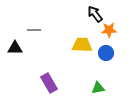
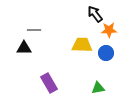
black triangle: moved 9 px right
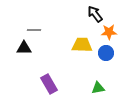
orange star: moved 2 px down
purple rectangle: moved 1 px down
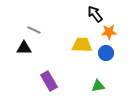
gray line: rotated 24 degrees clockwise
purple rectangle: moved 3 px up
green triangle: moved 2 px up
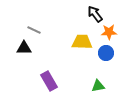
yellow trapezoid: moved 3 px up
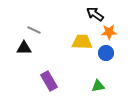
black arrow: rotated 18 degrees counterclockwise
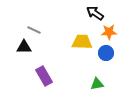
black arrow: moved 1 px up
black triangle: moved 1 px up
purple rectangle: moved 5 px left, 5 px up
green triangle: moved 1 px left, 2 px up
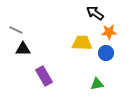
gray line: moved 18 px left
yellow trapezoid: moved 1 px down
black triangle: moved 1 px left, 2 px down
